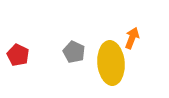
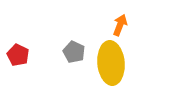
orange arrow: moved 12 px left, 13 px up
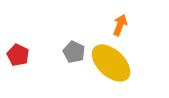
yellow ellipse: rotated 42 degrees counterclockwise
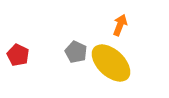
gray pentagon: moved 2 px right
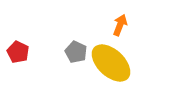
red pentagon: moved 3 px up
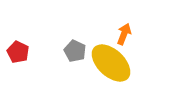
orange arrow: moved 4 px right, 9 px down
gray pentagon: moved 1 px left, 1 px up
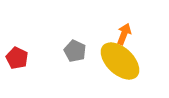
red pentagon: moved 1 px left, 6 px down
yellow ellipse: moved 9 px right, 2 px up
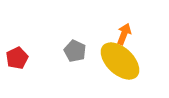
red pentagon: rotated 20 degrees clockwise
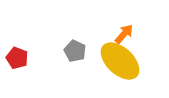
orange arrow: rotated 20 degrees clockwise
red pentagon: rotated 25 degrees counterclockwise
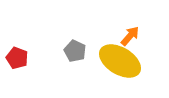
orange arrow: moved 6 px right, 2 px down
yellow ellipse: rotated 12 degrees counterclockwise
